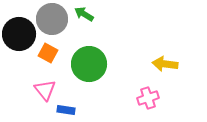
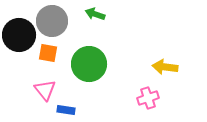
green arrow: moved 11 px right; rotated 12 degrees counterclockwise
gray circle: moved 2 px down
black circle: moved 1 px down
orange square: rotated 18 degrees counterclockwise
yellow arrow: moved 3 px down
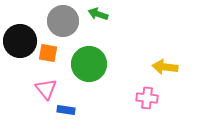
green arrow: moved 3 px right
gray circle: moved 11 px right
black circle: moved 1 px right, 6 px down
pink triangle: moved 1 px right, 1 px up
pink cross: moved 1 px left; rotated 25 degrees clockwise
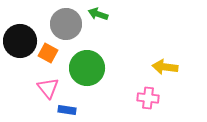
gray circle: moved 3 px right, 3 px down
orange square: rotated 18 degrees clockwise
green circle: moved 2 px left, 4 px down
pink triangle: moved 2 px right, 1 px up
pink cross: moved 1 px right
blue rectangle: moved 1 px right
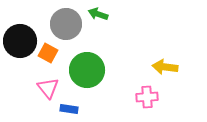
green circle: moved 2 px down
pink cross: moved 1 px left, 1 px up; rotated 10 degrees counterclockwise
blue rectangle: moved 2 px right, 1 px up
